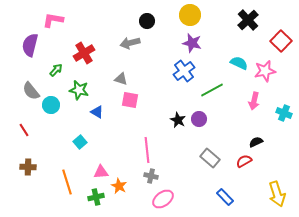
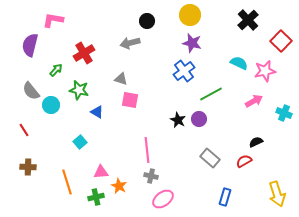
green line: moved 1 px left, 4 px down
pink arrow: rotated 132 degrees counterclockwise
blue rectangle: rotated 60 degrees clockwise
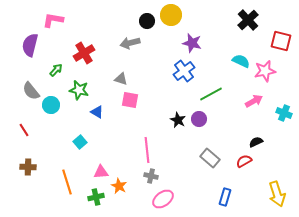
yellow circle: moved 19 px left
red square: rotated 30 degrees counterclockwise
cyan semicircle: moved 2 px right, 2 px up
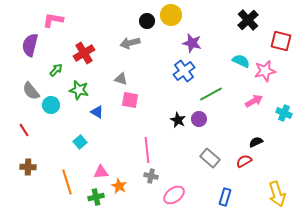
pink ellipse: moved 11 px right, 4 px up
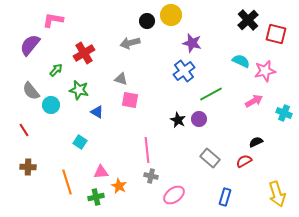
red square: moved 5 px left, 7 px up
purple semicircle: rotated 25 degrees clockwise
cyan square: rotated 16 degrees counterclockwise
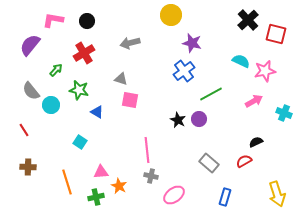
black circle: moved 60 px left
gray rectangle: moved 1 px left, 5 px down
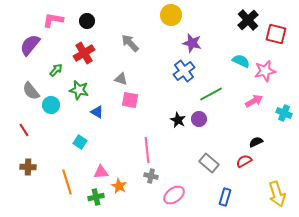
gray arrow: rotated 60 degrees clockwise
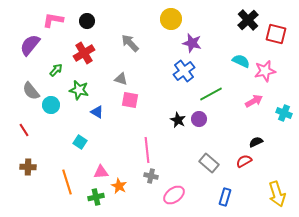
yellow circle: moved 4 px down
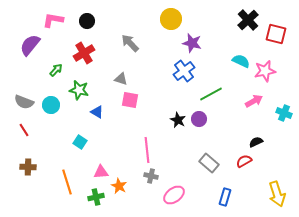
gray semicircle: moved 7 px left, 11 px down; rotated 30 degrees counterclockwise
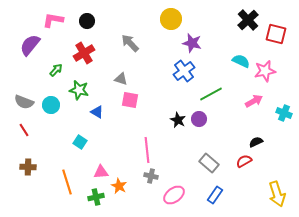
blue rectangle: moved 10 px left, 2 px up; rotated 18 degrees clockwise
